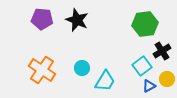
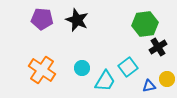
black cross: moved 4 px left, 4 px up
cyan square: moved 14 px left, 1 px down
blue triangle: rotated 16 degrees clockwise
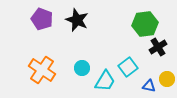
purple pentagon: rotated 15 degrees clockwise
blue triangle: rotated 24 degrees clockwise
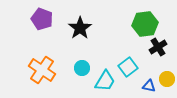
black star: moved 3 px right, 8 px down; rotated 15 degrees clockwise
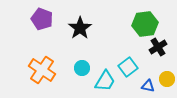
blue triangle: moved 1 px left
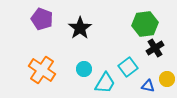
black cross: moved 3 px left, 1 px down
cyan circle: moved 2 px right, 1 px down
cyan trapezoid: moved 2 px down
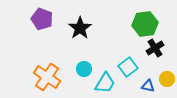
orange cross: moved 5 px right, 7 px down
